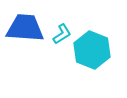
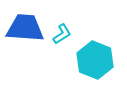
cyan hexagon: moved 3 px right, 10 px down
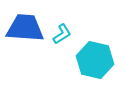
cyan hexagon: rotated 9 degrees counterclockwise
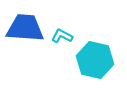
cyan L-shape: moved 2 px down; rotated 120 degrees counterclockwise
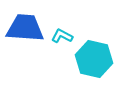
cyan hexagon: moved 1 px left, 1 px up
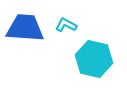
cyan L-shape: moved 4 px right, 11 px up
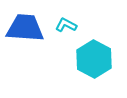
cyan hexagon: rotated 15 degrees clockwise
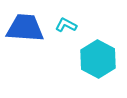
cyan hexagon: moved 4 px right
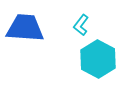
cyan L-shape: moved 15 px right; rotated 80 degrees counterclockwise
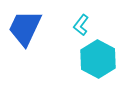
blue trapezoid: rotated 69 degrees counterclockwise
